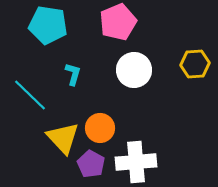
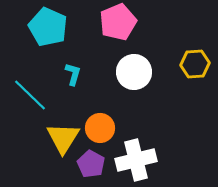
cyan pentagon: moved 2 px down; rotated 15 degrees clockwise
white circle: moved 2 px down
yellow triangle: rotated 15 degrees clockwise
white cross: moved 2 px up; rotated 9 degrees counterclockwise
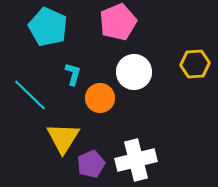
orange circle: moved 30 px up
purple pentagon: rotated 20 degrees clockwise
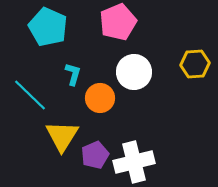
yellow triangle: moved 1 px left, 2 px up
white cross: moved 2 px left, 2 px down
purple pentagon: moved 4 px right, 9 px up
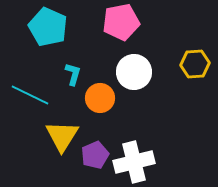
pink pentagon: moved 3 px right; rotated 12 degrees clockwise
cyan line: rotated 18 degrees counterclockwise
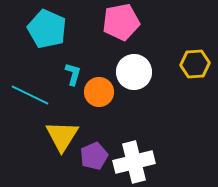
cyan pentagon: moved 1 px left, 2 px down
orange circle: moved 1 px left, 6 px up
purple pentagon: moved 1 px left, 1 px down
